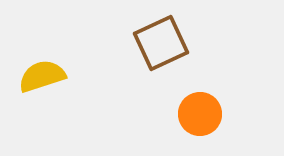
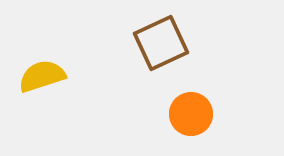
orange circle: moved 9 px left
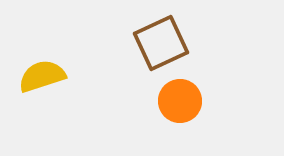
orange circle: moved 11 px left, 13 px up
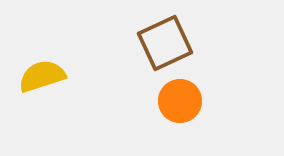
brown square: moved 4 px right
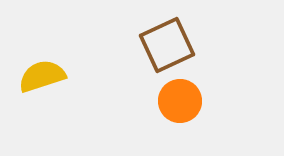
brown square: moved 2 px right, 2 px down
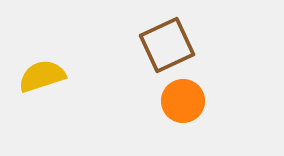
orange circle: moved 3 px right
